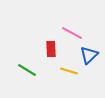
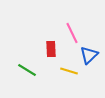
pink line: rotated 35 degrees clockwise
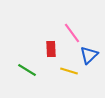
pink line: rotated 10 degrees counterclockwise
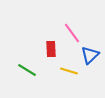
blue triangle: moved 1 px right
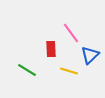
pink line: moved 1 px left
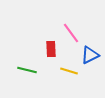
blue triangle: rotated 18 degrees clockwise
green line: rotated 18 degrees counterclockwise
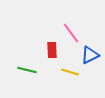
red rectangle: moved 1 px right, 1 px down
yellow line: moved 1 px right, 1 px down
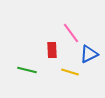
blue triangle: moved 1 px left, 1 px up
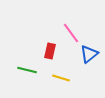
red rectangle: moved 2 px left, 1 px down; rotated 14 degrees clockwise
blue triangle: rotated 12 degrees counterclockwise
yellow line: moved 9 px left, 6 px down
